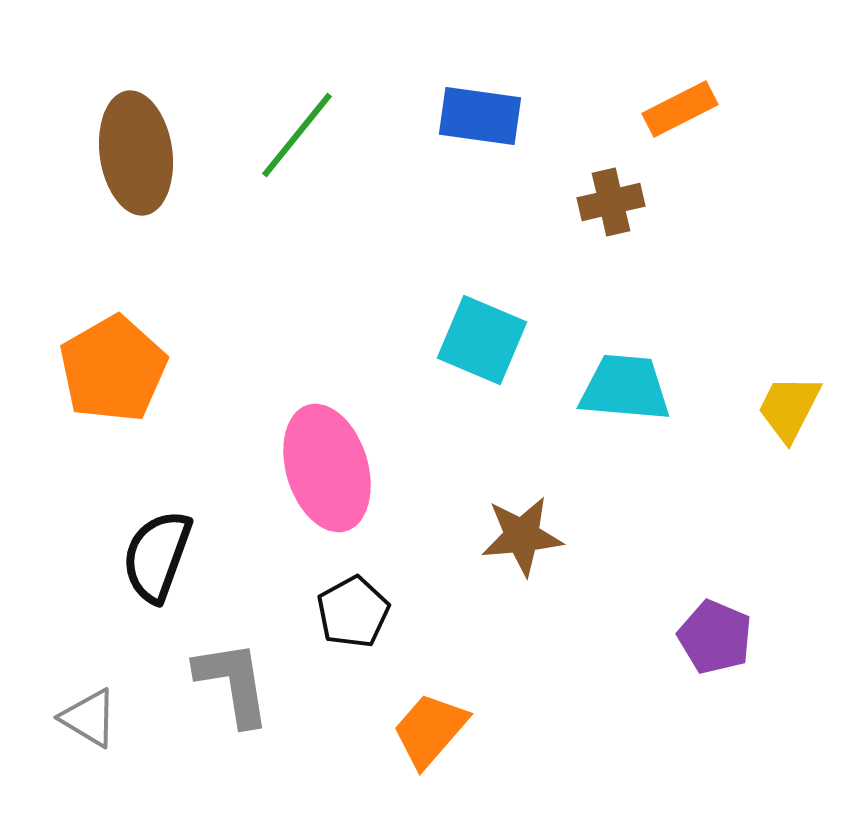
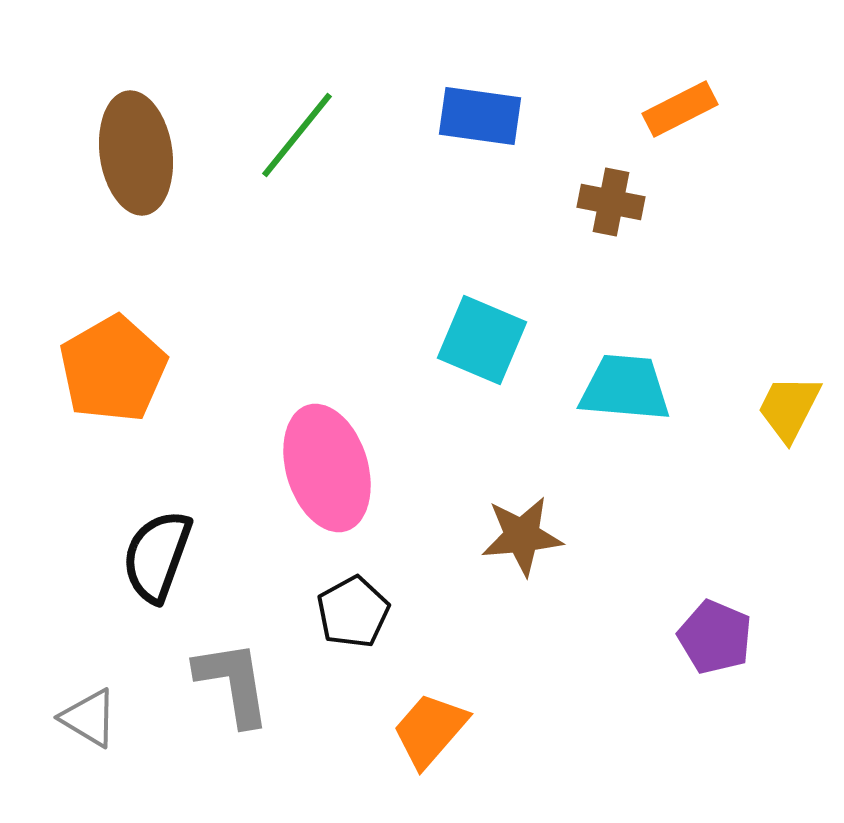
brown cross: rotated 24 degrees clockwise
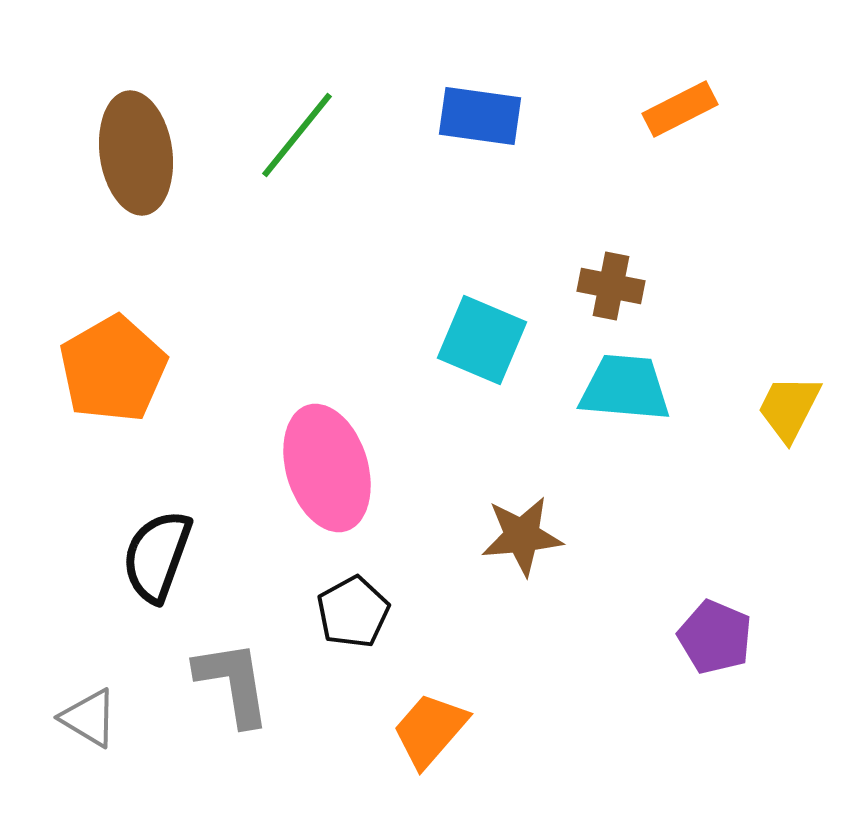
brown cross: moved 84 px down
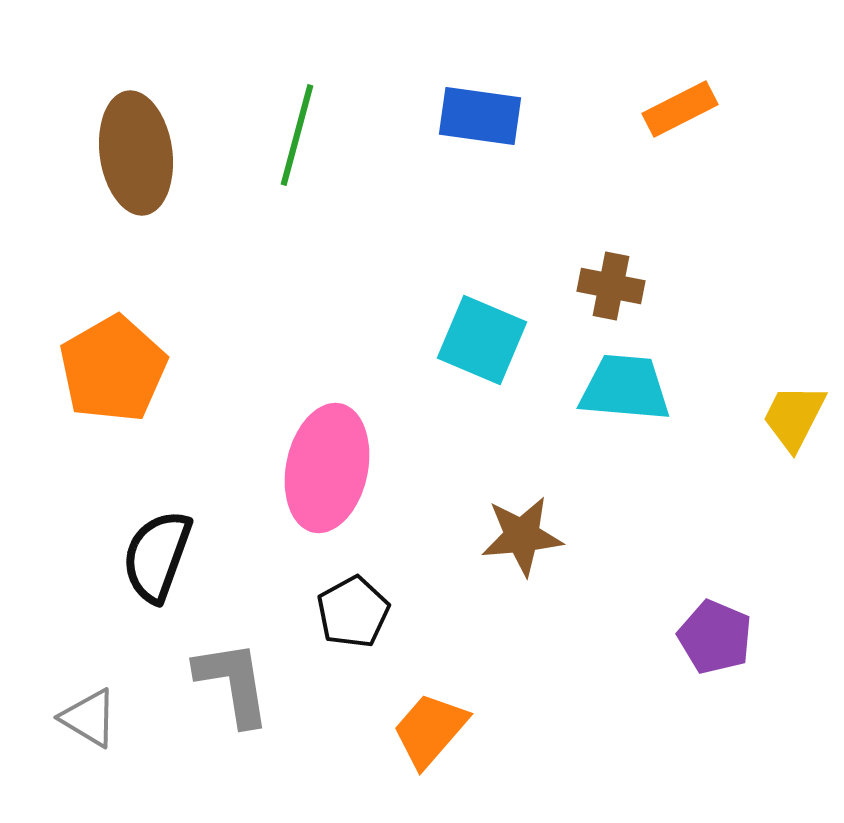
green line: rotated 24 degrees counterclockwise
yellow trapezoid: moved 5 px right, 9 px down
pink ellipse: rotated 29 degrees clockwise
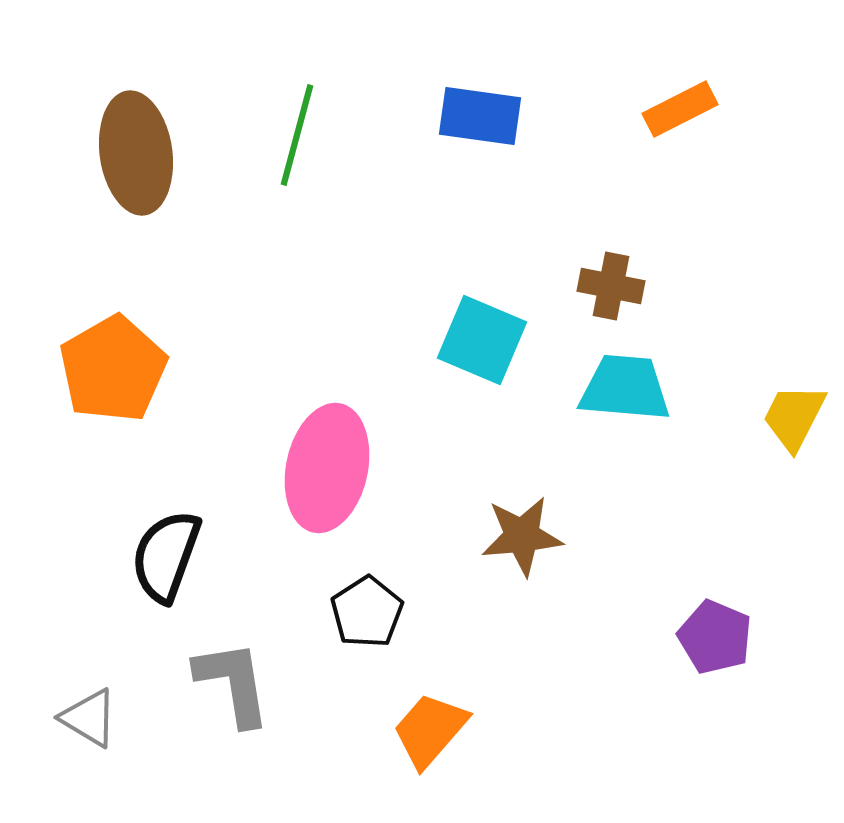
black semicircle: moved 9 px right
black pentagon: moved 14 px right; rotated 4 degrees counterclockwise
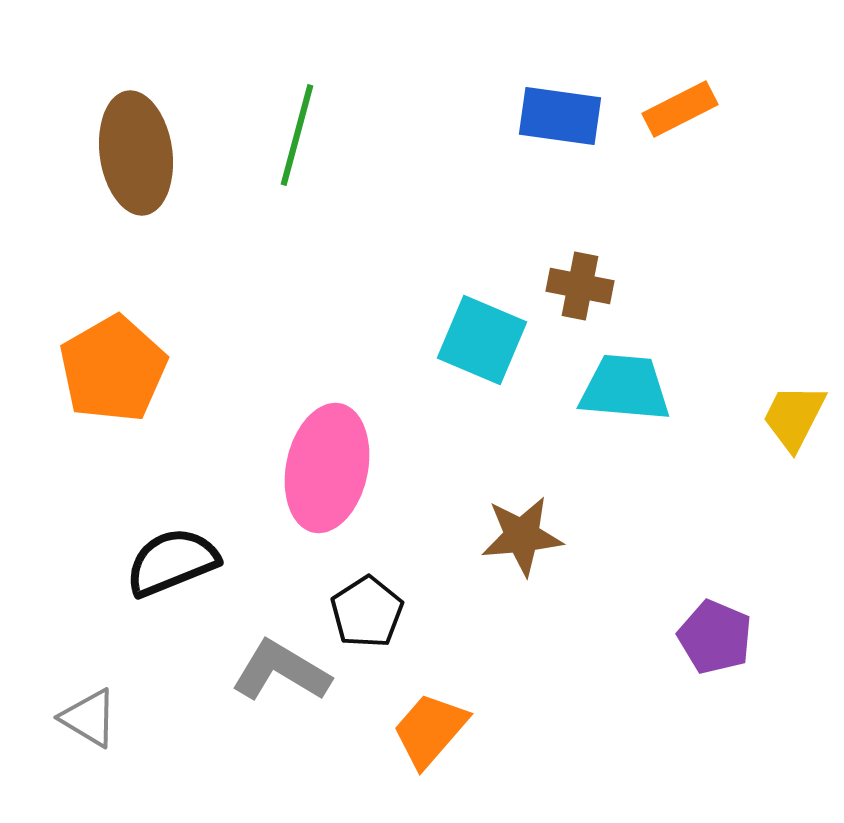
blue rectangle: moved 80 px right
brown cross: moved 31 px left
black semicircle: moved 6 px right, 6 px down; rotated 48 degrees clockwise
gray L-shape: moved 48 px right, 12 px up; rotated 50 degrees counterclockwise
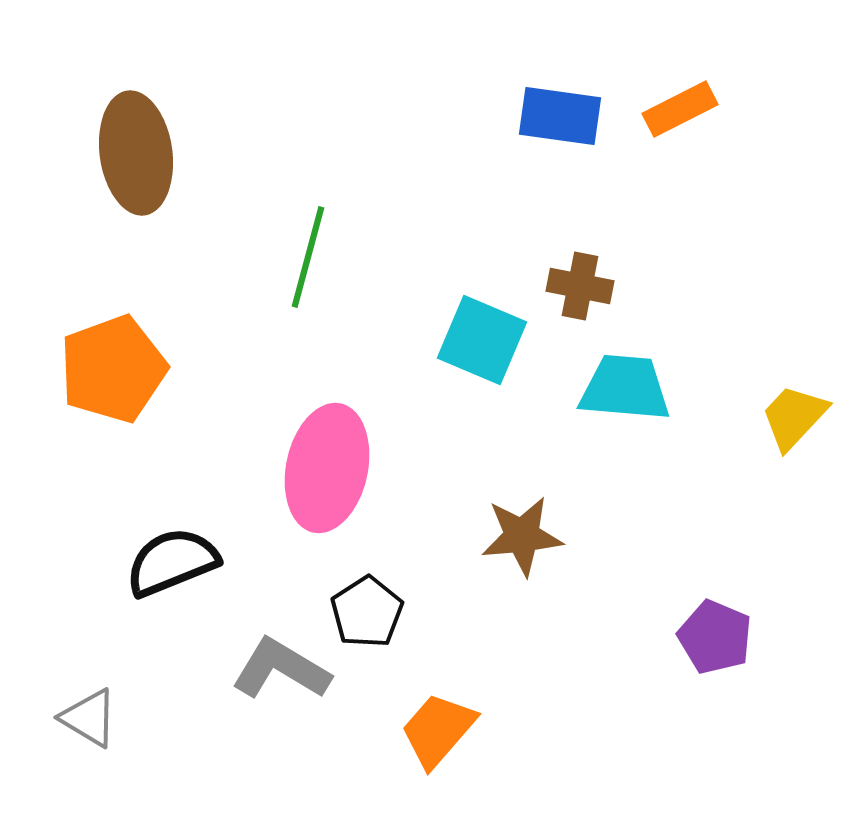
green line: moved 11 px right, 122 px down
orange pentagon: rotated 10 degrees clockwise
yellow trapezoid: rotated 16 degrees clockwise
gray L-shape: moved 2 px up
orange trapezoid: moved 8 px right
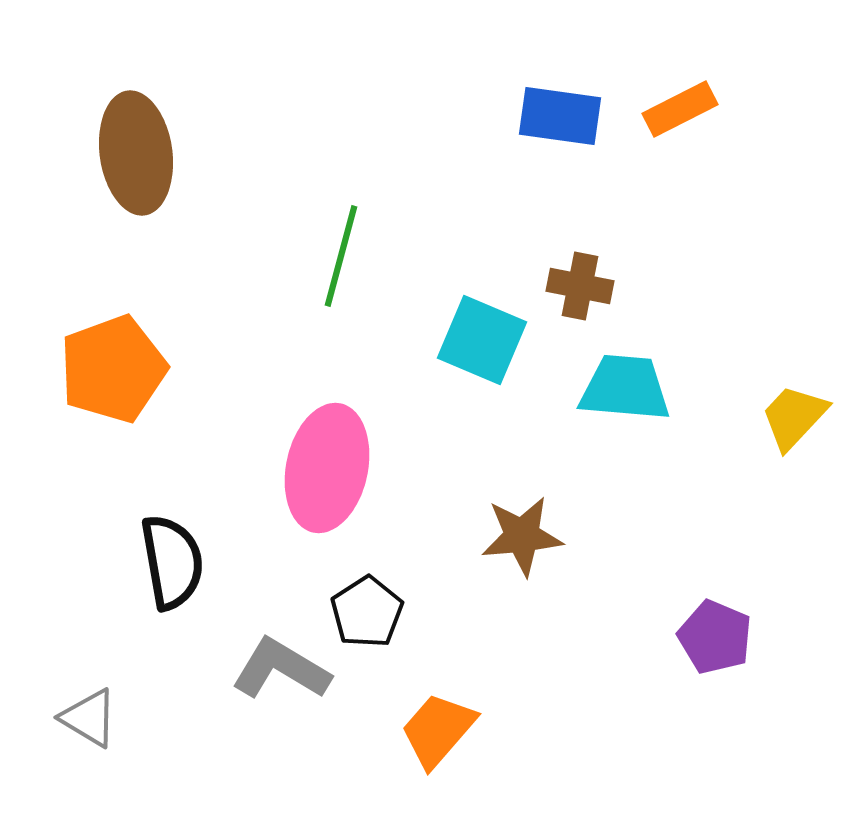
green line: moved 33 px right, 1 px up
black semicircle: rotated 102 degrees clockwise
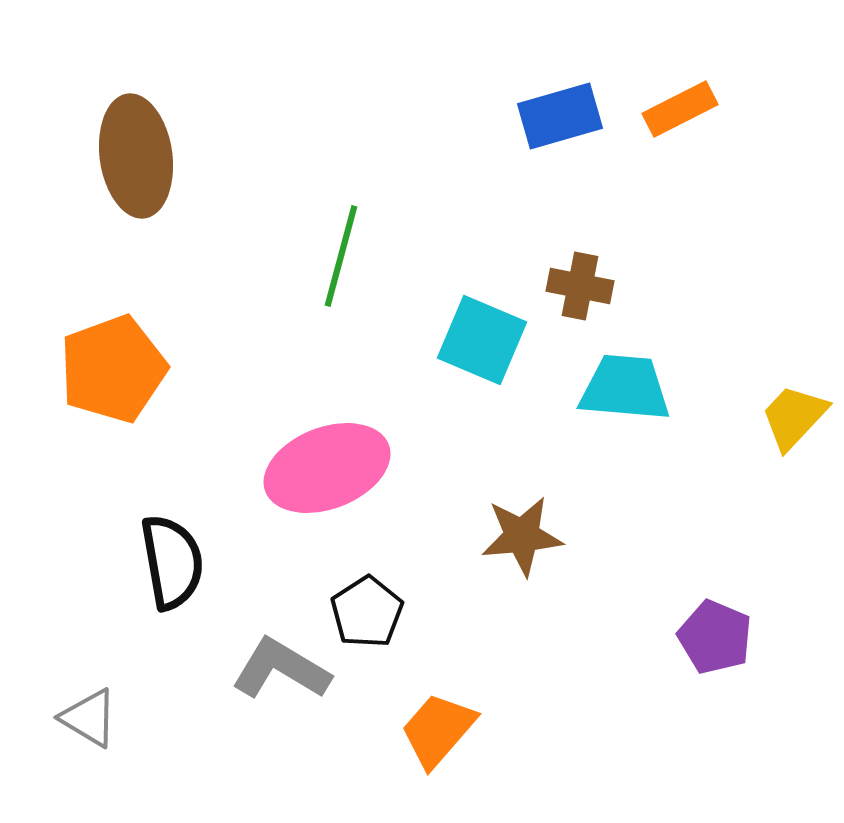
blue rectangle: rotated 24 degrees counterclockwise
brown ellipse: moved 3 px down
pink ellipse: rotated 57 degrees clockwise
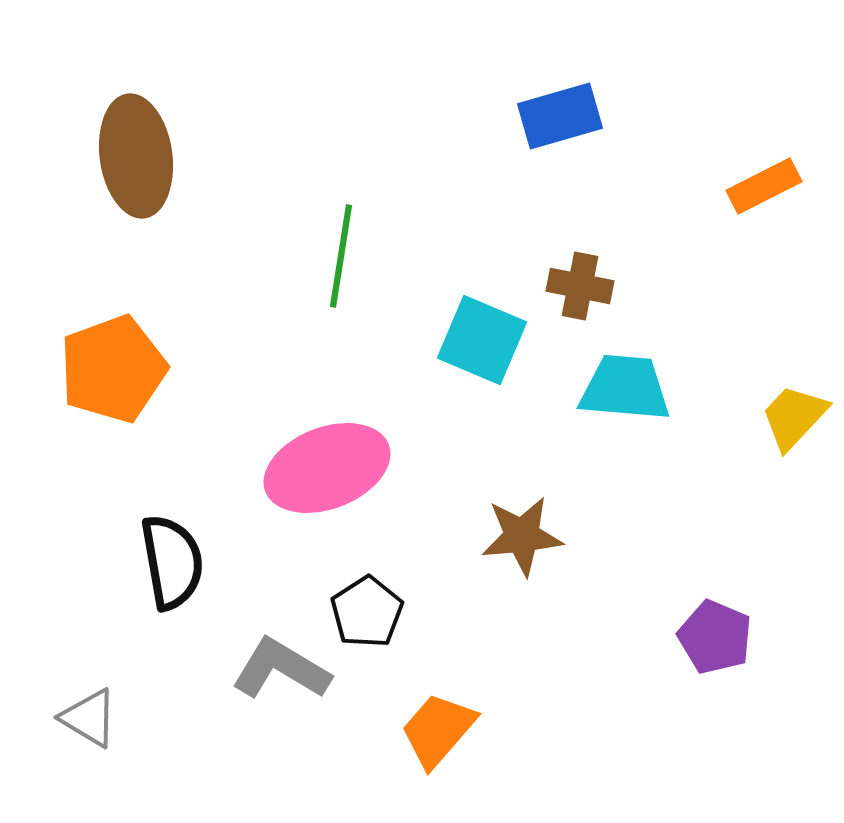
orange rectangle: moved 84 px right, 77 px down
green line: rotated 6 degrees counterclockwise
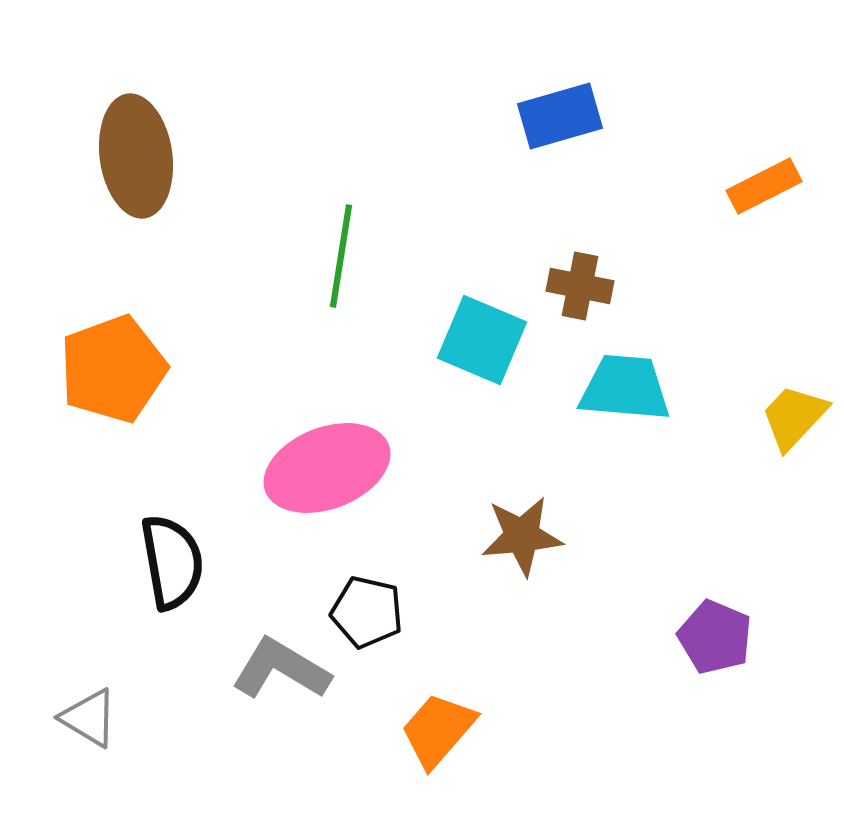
black pentagon: rotated 26 degrees counterclockwise
